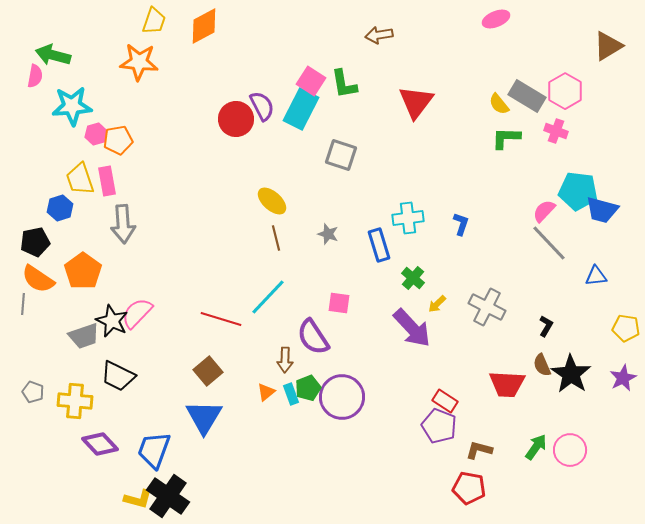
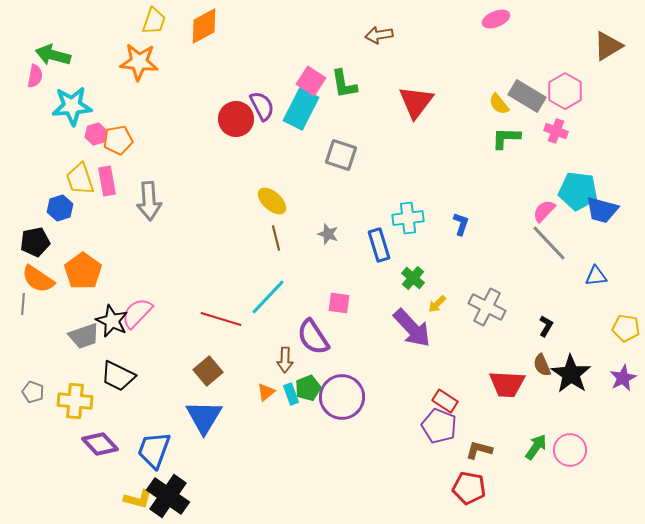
gray arrow at (123, 224): moved 26 px right, 23 px up
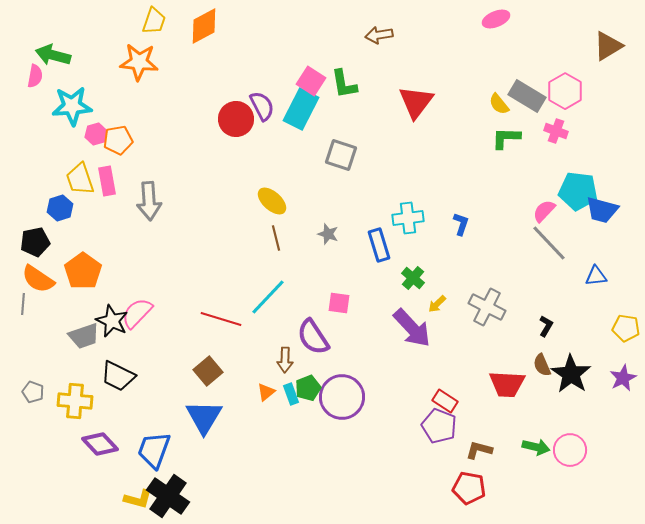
green arrow at (536, 447): rotated 68 degrees clockwise
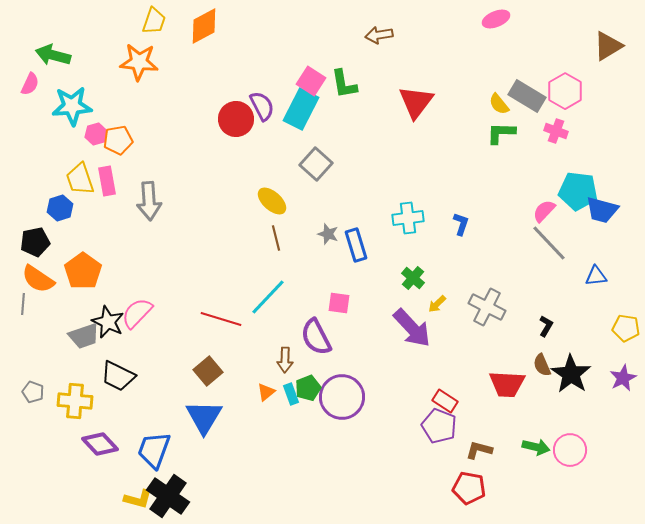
pink semicircle at (35, 76): moved 5 px left, 8 px down; rotated 15 degrees clockwise
green L-shape at (506, 138): moved 5 px left, 5 px up
gray square at (341, 155): moved 25 px left, 9 px down; rotated 24 degrees clockwise
blue rectangle at (379, 245): moved 23 px left
black star at (112, 321): moved 4 px left, 1 px down
purple semicircle at (313, 337): moved 3 px right; rotated 6 degrees clockwise
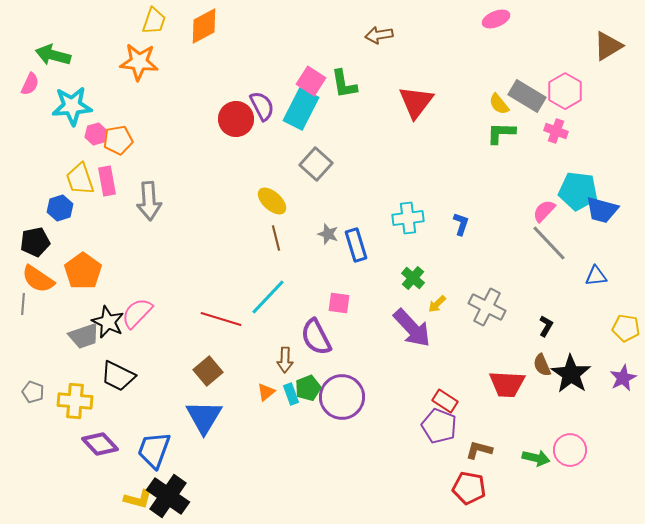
green arrow at (536, 447): moved 11 px down
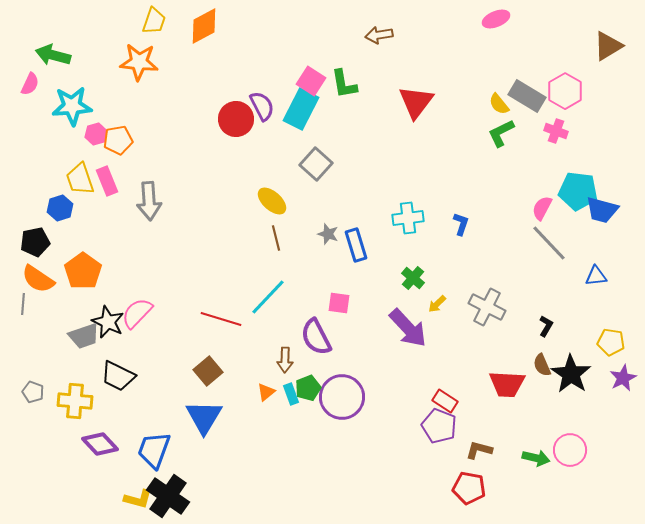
green L-shape at (501, 133): rotated 28 degrees counterclockwise
pink rectangle at (107, 181): rotated 12 degrees counterclockwise
pink semicircle at (544, 211): moved 2 px left, 3 px up; rotated 15 degrees counterclockwise
purple arrow at (412, 328): moved 4 px left
yellow pentagon at (626, 328): moved 15 px left, 14 px down
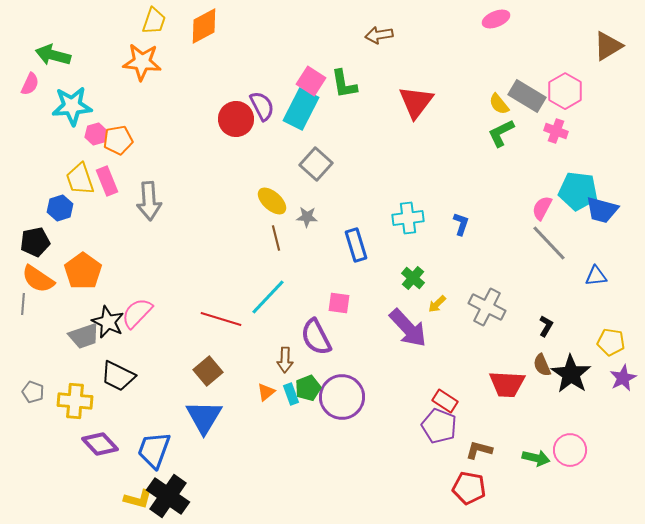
orange star at (139, 62): moved 3 px right
gray star at (328, 234): moved 21 px left, 17 px up; rotated 15 degrees counterclockwise
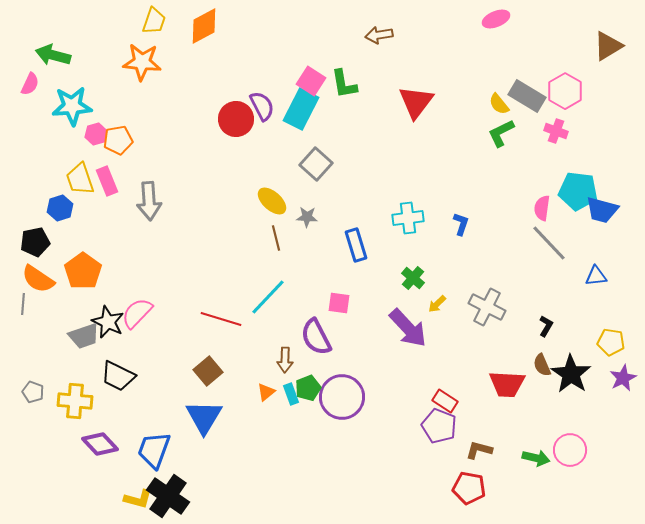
pink semicircle at (542, 208): rotated 20 degrees counterclockwise
